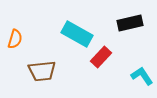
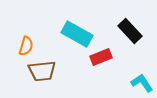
black rectangle: moved 8 px down; rotated 60 degrees clockwise
orange semicircle: moved 11 px right, 7 px down
red rectangle: rotated 25 degrees clockwise
cyan L-shape: moved 7 px down
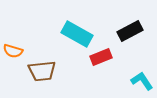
black rectangle: rotated 75 degrees counterclockwise
orange semicircle: moved 13 px left, 5 px down; rotated 90 degrees clockwise
cyan L-shape: moved 2 px up
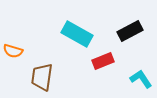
red rectangle: moved 2 px right, 4 px down
brown trapezoid: moved 6 px down; rotated 104 degrees clockwise
cyan L-shape: moved 1 px left, 2 px up
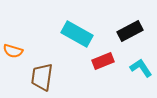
cyan L-shape: moved 11 px up
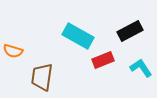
cyan rectangle: moved 1 px right, 2 px down
red rectangle: moved 1 px up
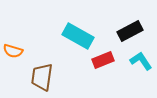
cyan L-shape: moved 7 px up
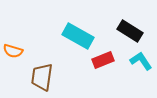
black rectangle: rotated 60 degrees clockwise
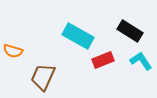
brown trapezoid: moved 1 px right; rotated 16 degrees clockwise
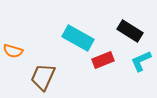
cyan rectangle: moved 2 px down
cyan L-shape: rotated 80 degrees counterclockwise
